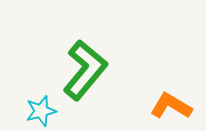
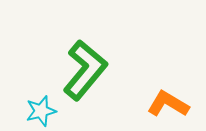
orange L-shape: moved 3 px left, 2 px up
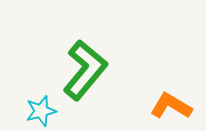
orange L-shape: moved 3 px right, 2 px down
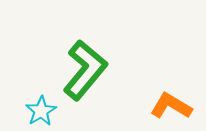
cyan star: rotated 16 degrees counterclockwise
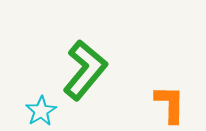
orange L-shape: moved 1 px left, 2 px up; rotated 60 degrees clockwise
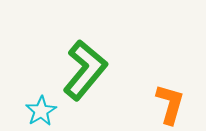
orange L-shape: rotated 15 degrees clockwise
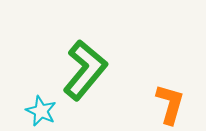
cyan star: rotated 16 degrees counterclockwise
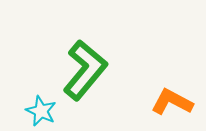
orange L-shape: moved 2 px right, 2 px up; rotated 78 degrees counterclockwise
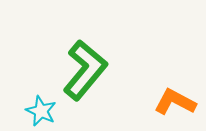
orange L-shape: moved 3 px right
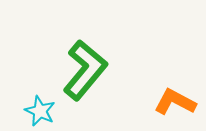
cyan star: moved 1 px left
